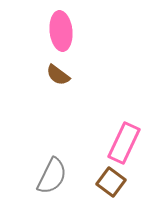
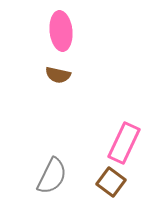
brown semicircle: rotated 25 degrees counterclockwise
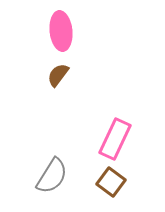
brown semicircle: rotated 115 degrees clockwise
pink rectangle: moved 9 px left, 4 px up
gray semicircle: rotated 6 degrees clockwise
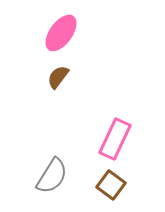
pink ellipse: moved 2 px down; rotated 42 degrees clockwise
brown semicircle: moved 2 px down
brown square: moved 3 px down
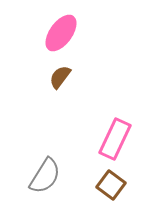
brown semicircle: moved 2 px right
gray semicircle: moved 7 px left
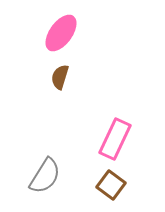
brown semicircle: rotated 20 degrees counterclockwise
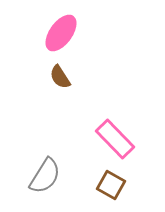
brown semicircle: rotated 50 degrees counterclockwise
pink rectangle: rotated 69 degrees counterclockwise
brown square: rotated 8 degrees counterclockwise
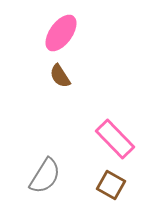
brown semicircle: moved 1 px up
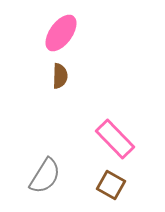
brown semicircle: rotated 145 degrees counterclockwise
